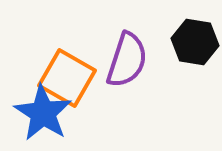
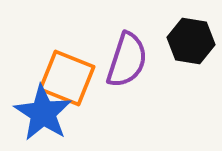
black hexagon: moved 4 px left, 1 px up
orange square: rotated 8 degrees counterclockwise
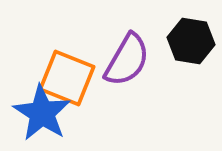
purple semicircle: rotated 12 degrees clockwise
blue star: moved 1 px left
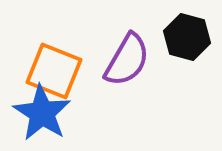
black hexagon: moved 4 px left, 4 px up; rotated 6 degrees clockwise
orange square: moved 13 px left, 7 px up
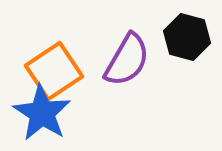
orange square: rotated 34 degrees clockwise
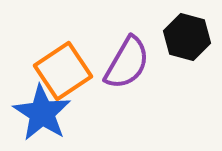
purple semicircle: moved 3 px down
orange square: moved 9 px right
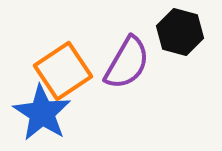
black hexagon: moved 7 px left, 5 px up
